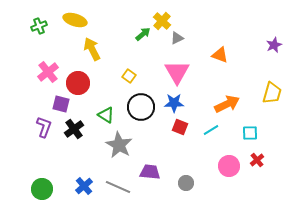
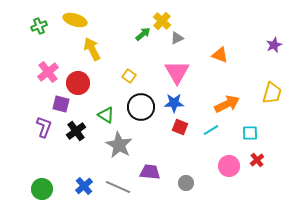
black cross: moved 2 px right, 2 px down
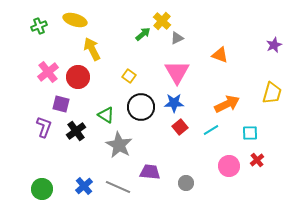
red circle: moved 6 px up
red square: rotated 28 degrees clockwise
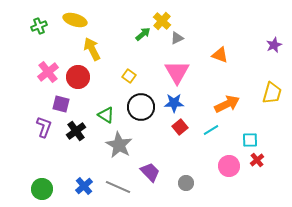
cyan square: moved 7 px down
purple trapezoid: rotated 40 degrees clockwise
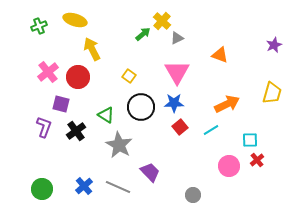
gray circle: moved 7 px right, 12 px down
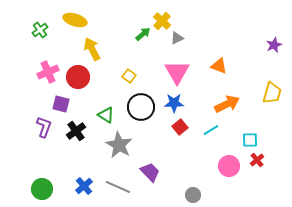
green cross: moved 1 px right, 4 px down; rotated 14 degrees counterclockwise
orange triangle: moved 1 px left, 11 px down
pink cross: rotated 15 degrees clockwise
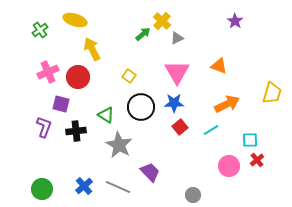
purple star: moved 39 px left, 24 px up; rotated 14 degrees counterclockwise
black cross: rotated 30 degrees clockwise
